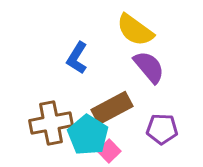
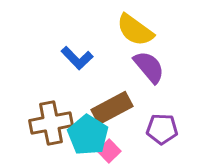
blue L-shape: rotated 76 degrees counterclockwise
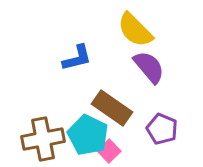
yellow semicircle: rotated 9 degrees clockwise
blue L-shape: rotated 60 degrees counterclockwise
brown rectangle: rotated 63 degrees clockwise
brown cross: moved 8 px left, 16 px down
purple pentagon: rotated 20 degrees clockwise
cyan pentagon: rotated 6 degrees counterclockwise
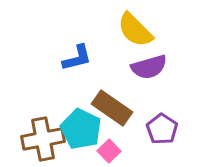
purple semicircle: rotated 114 degrees clockwise
purple pentagon: rotated 12 degrees clockwise
cyan pentagon: moved 7 px left, 6 px up
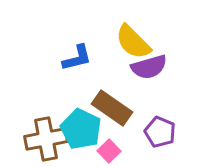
yellow semicircle: moved 2 px left, 12 px down
purple pentagon: moved 2 px left, 3 px down; rotated 12 degrees counterclockwise
brown cross: moved 3 px right
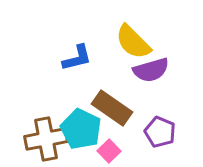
purple semicircle: moved 2 px right, 3 px down
